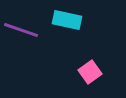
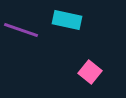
pink square: rotated 15 degrees counterclockwise
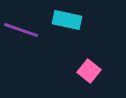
pink square: moved 1 px left, 1 px up
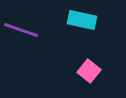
cyan rectangle: moved 15 px right
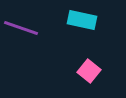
purple line: moved 2 px up
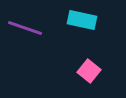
purple line: moved 4 px right
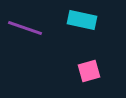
pink square: rotated 35 degrees clockwise
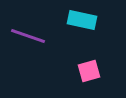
purple line: moved 3 px right, 8 px down
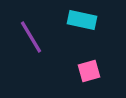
purple line: moved 3 px right, 1 px down; rotated 40 degrees clockwise
